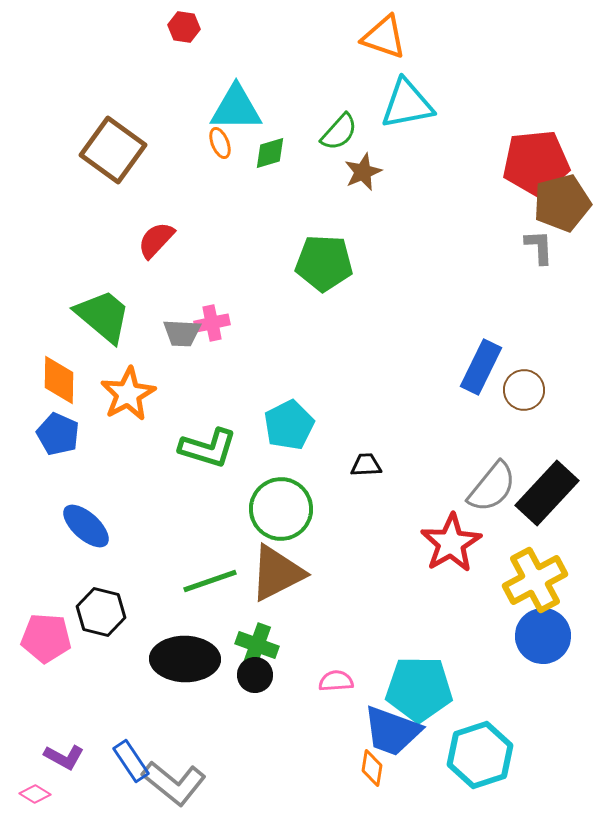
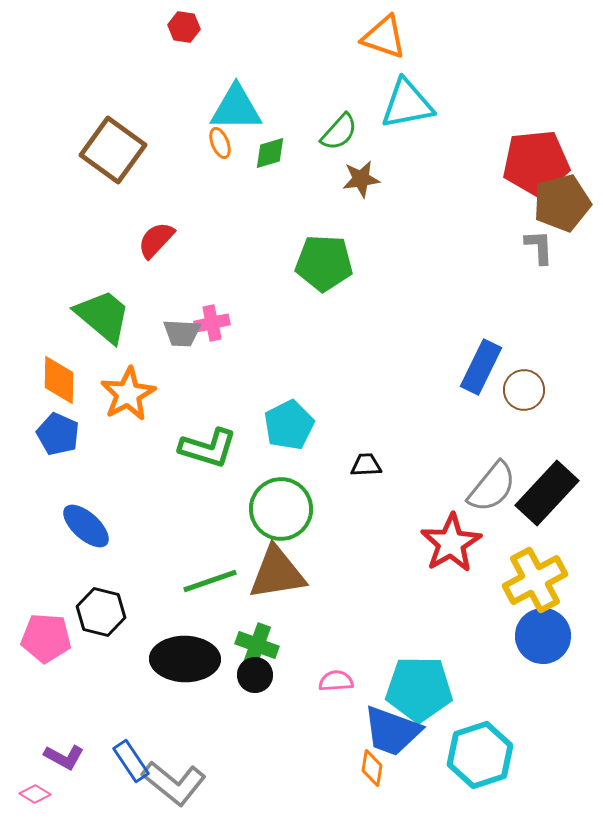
brown star at (363, 172): moved 2 px left, 7 px down; rotated 15 degrees clockwise
brown triangle at (277, 573): rotated 18 degrees clockwise
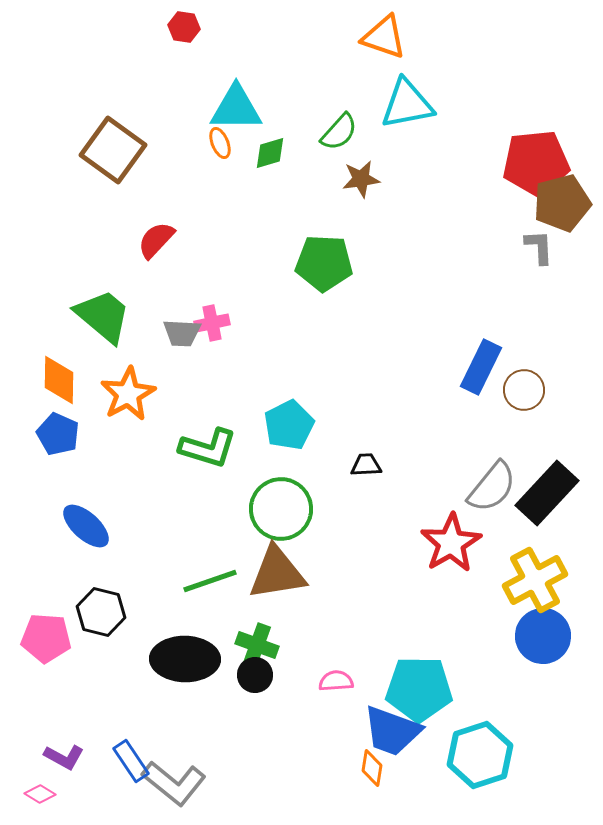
pink diamond at (35, 794): moved 5 px right
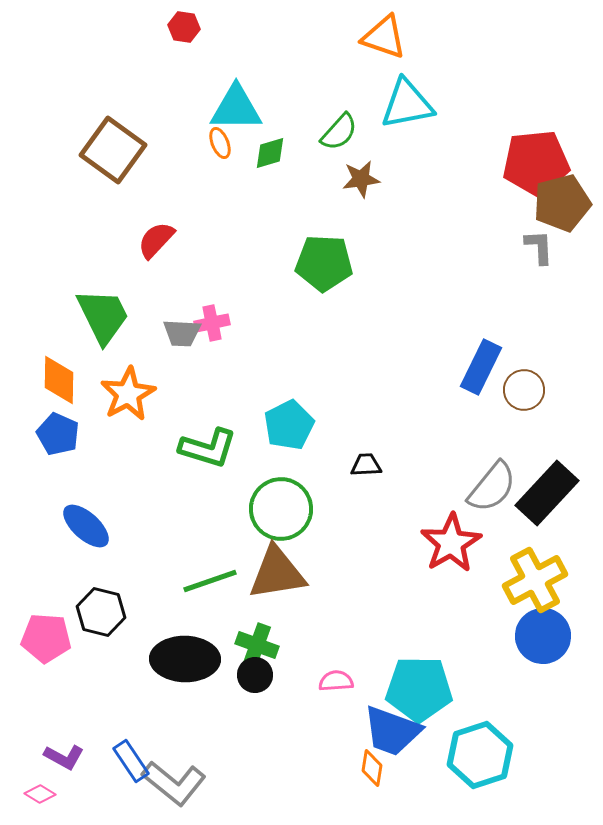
green trapezoid at (103, 316): rotated 24 degrees clockwise
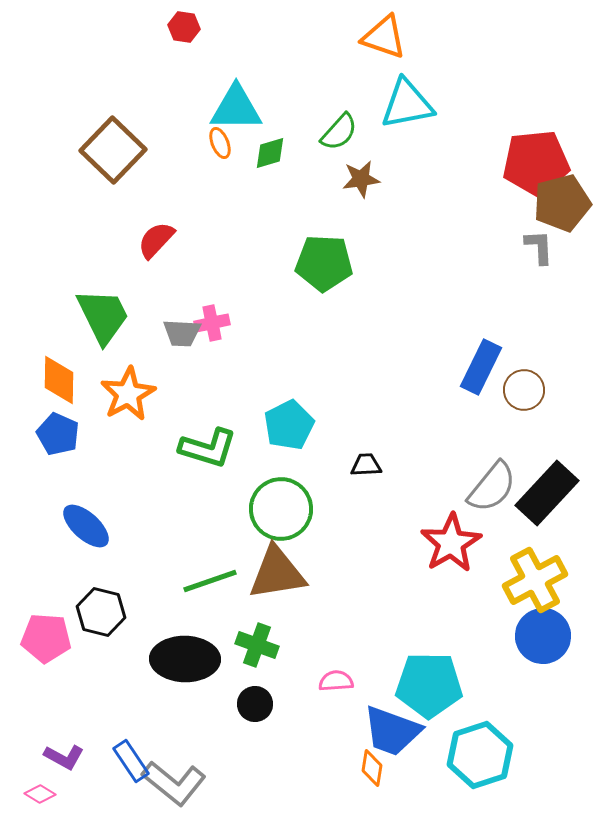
brown square at (113, 150): rotated 8 degrees clockwise
black circle at (255, 675): moved 29 px down
cyan pentagon at (419, 689): moved 10 px right, 4 px up
